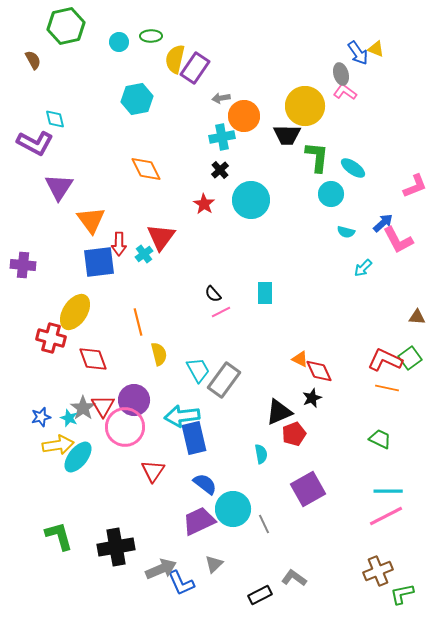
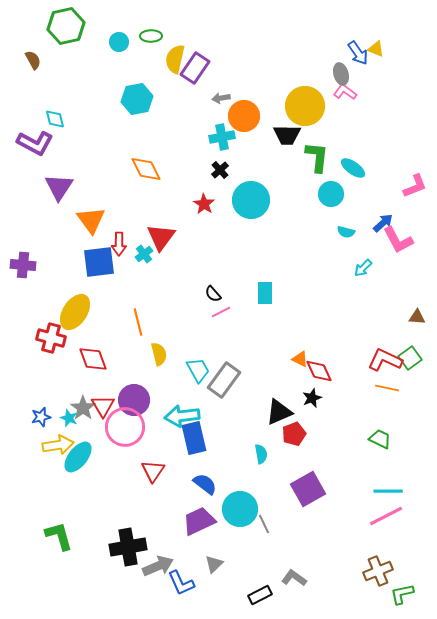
cyan circle at (233, 509): moved 7 px right
black cross at (116, 547): moved 12 px right
gray arrow at (161, 569): moved 3 px left, 3 px up
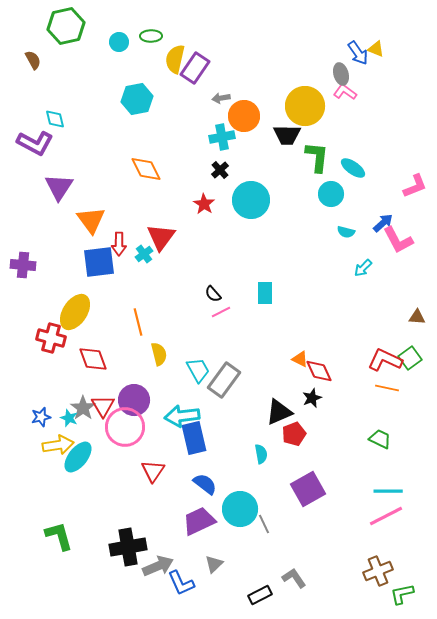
gray L-shape at (294, 578): rotated 20 degrees clockwise
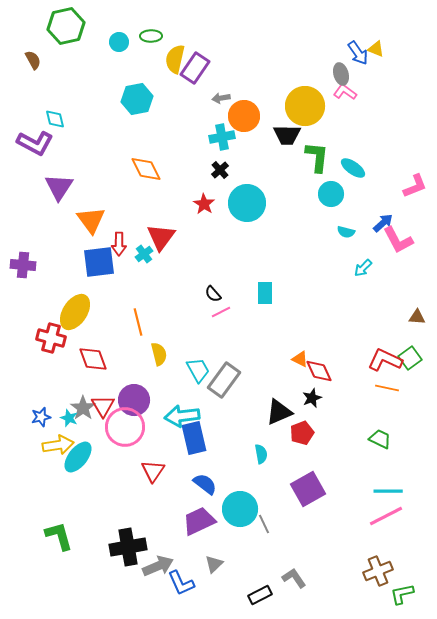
cyan circle at (251, 200): moved 4 px left, 3 px down
red pentagon at (294, 434): moved 8 px right, 1 px up
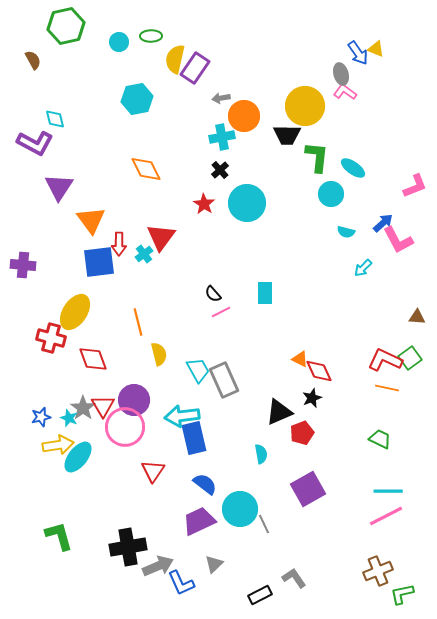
gray rectangle at (224, 380): rotated 60 degrees counterclockwise
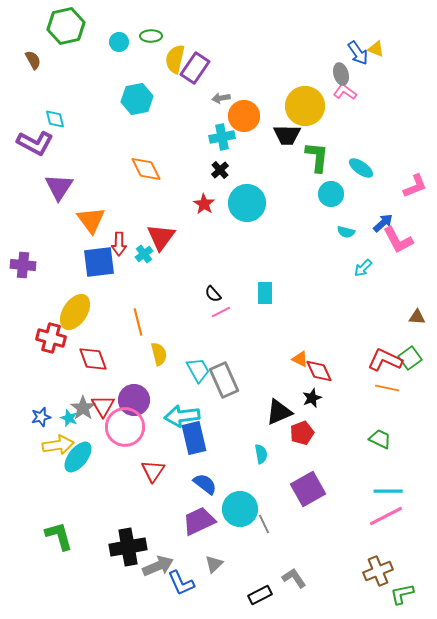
cyan ellipse at (353, 168): moved 8 px right
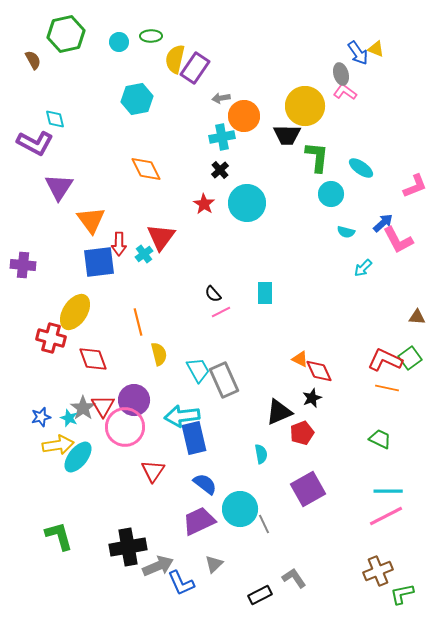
green hexagon at (66, 26): moved 8 px down
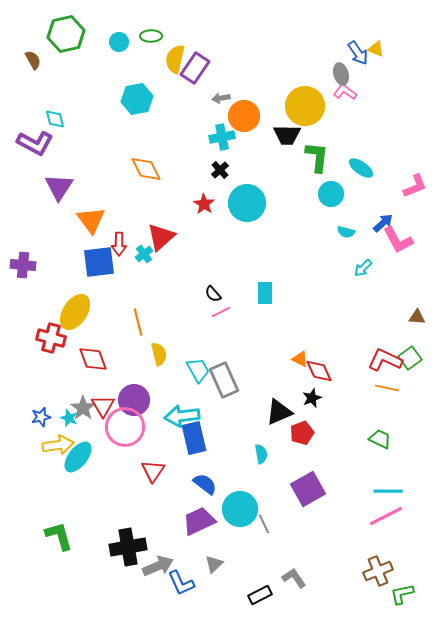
red triangle at (161, 237): rotated 12 degrees clockwise
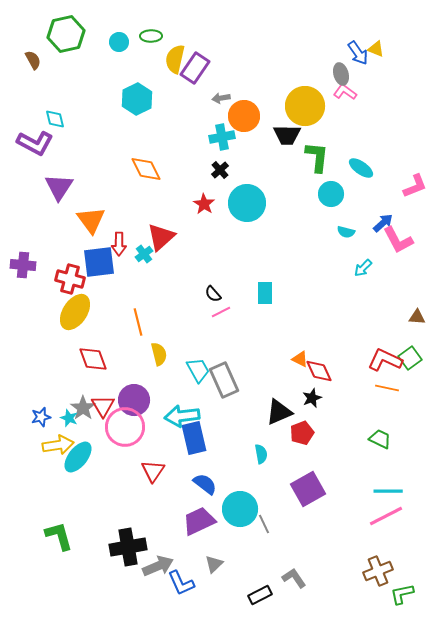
cyan hexagon at (137, 99): rotated 16 degrees counterclockwise
red cross at (51, 338): moved 19 px right, 59 px up
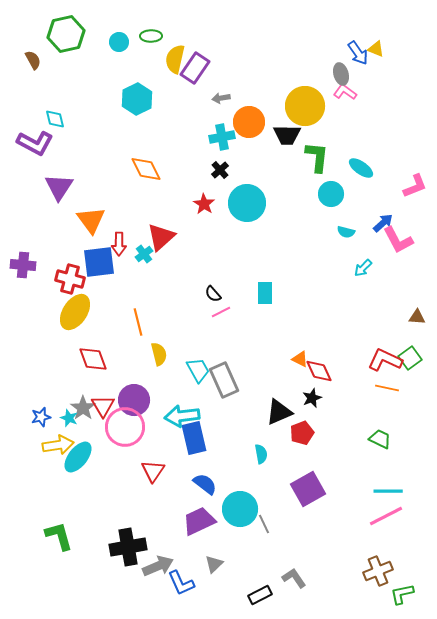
orange circle at (244, 116): moved 5 px right, 6 px down
